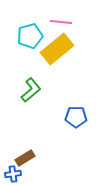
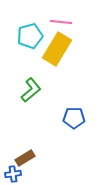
yellow rectangle: rotated 20 degrees counterclockwise
blue pentagon: moved 2 px left, 1 px down
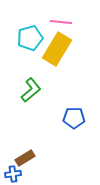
cyan pentagon: moved 2 px down
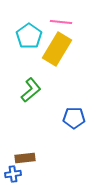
cyan pentagon: moved 1 px left, 2 px up; rotated 20 degrees counterclockwise
brown rectangle: rotated 24 degrees clockwise
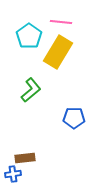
yellow rectangle: moved 1 px right, 3 px down
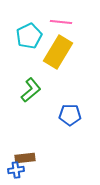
cyan pentagon: rotated 10 degrees clockwise
blue pentagon: moved 4 px left, 3 px up
blue cross: moved 3 px right, 4 px up
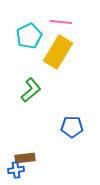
blue pentagon: moved 2 px right, 12 px down
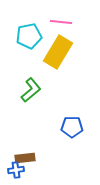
cyan pentagon: rotated 15 degrees clockwise
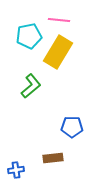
pink line: moved 2 px left, 2 px up
green L-shape: moved 4 px up
brown rectangle: moved 28 px right
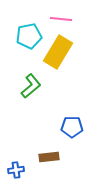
pink line: moved 2 px right, 1 px up
brown rectangle: moved 4 px left, 1 px up
